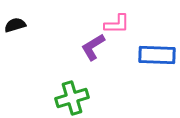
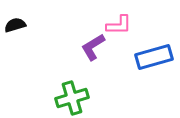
pink L-shape: moved 2 px right, 1 px down
blue rectangle: moved 3 px left, 2 px down; rotated 18 degrees counterclockwise
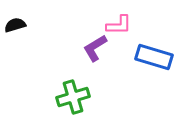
purple L-shape: moved 2 px right, 1 px down
blue rectangle: rotated 33 degrees clockwise
green cross: moved 1 px right, 1 px up
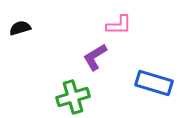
black semicircle: moved 5 px right, 3 px down
purple L-shape: moved 9 px down
blue rectangle: moved 26 px down
